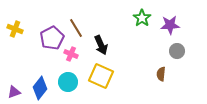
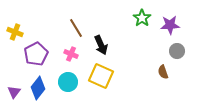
yellow cross: moved 3 px down
purple pentagon: moved 16 px left, 16 px down
brown semicircle: moved 2 px right, 2 px up; rotated 24 degrees counterclockwise
blue diamond: moved 2 px left
purple triangle: rotated 32 degrees counterclockwise
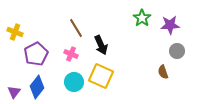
cyan circle: moved 6 px right
blue diamond: moved 1 px left, 1 px up
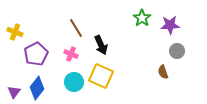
blue diamond: moved 1 px down
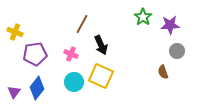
green star: moved 1 px right, 1 px up
brown line: moved 6 px right, 4 px up; rotated 60 degrees clockwise
purple pentagon: moved 1 px left; rotated 20 degrees clockwise
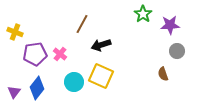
green star: moved 3 px up
black arrow: rotated 96 degrees clockwise
pink cross: moved 11 px left; rotated 16 degrees clockwise
brown semicircle: moved 2 px down
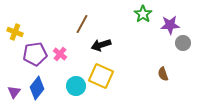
gray circle: moved 6 px right, 8 px up
cyan circle: moved 2 px right, 4 px down
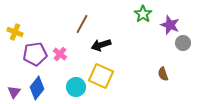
purple star: rotated 24 degrees clockwise
cyan circle: moved 1 px down
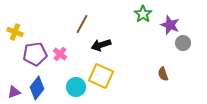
purple triangle: rotated 32 degrees clockwise
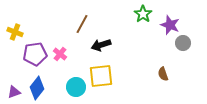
yellow square: rotated 30 degrees counterclockwise
